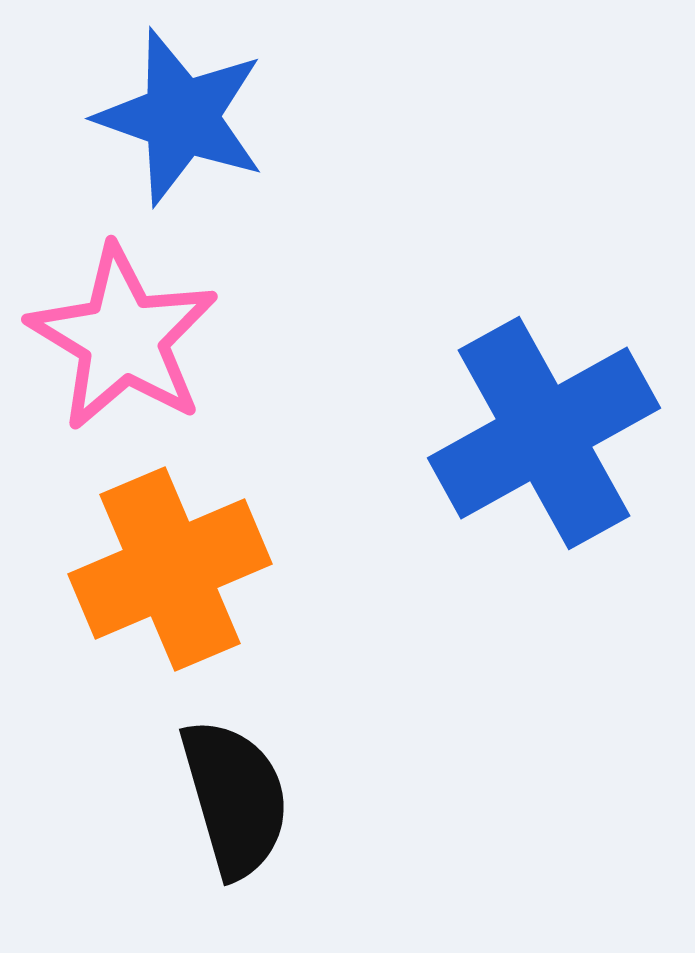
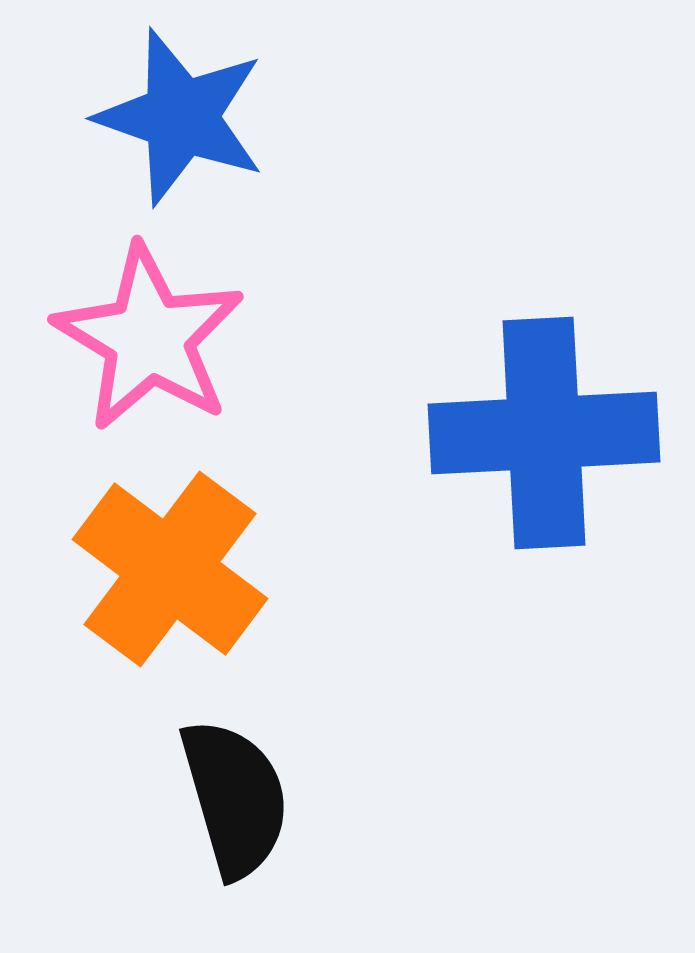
pink star: moved 26 px right
blue cross: rotated 26 degrees clockwise
orange cross: rotated 30 degrees counterclockwise
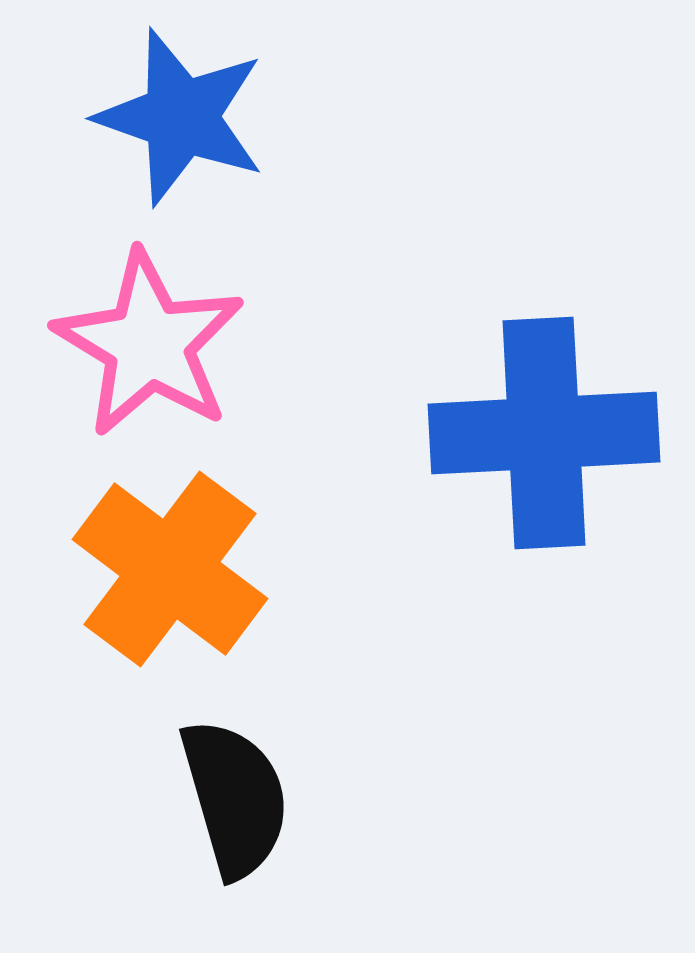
pink star: moved 6 px down
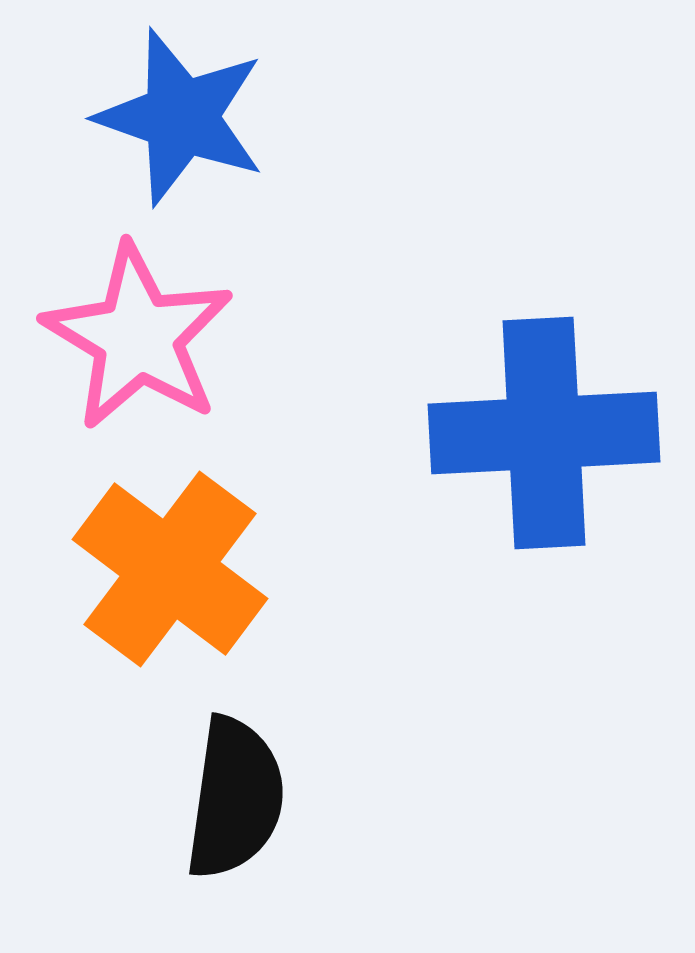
pink star: moved 11 px left, 7 px up
black semicircle: rotated 24 degrees clockwise
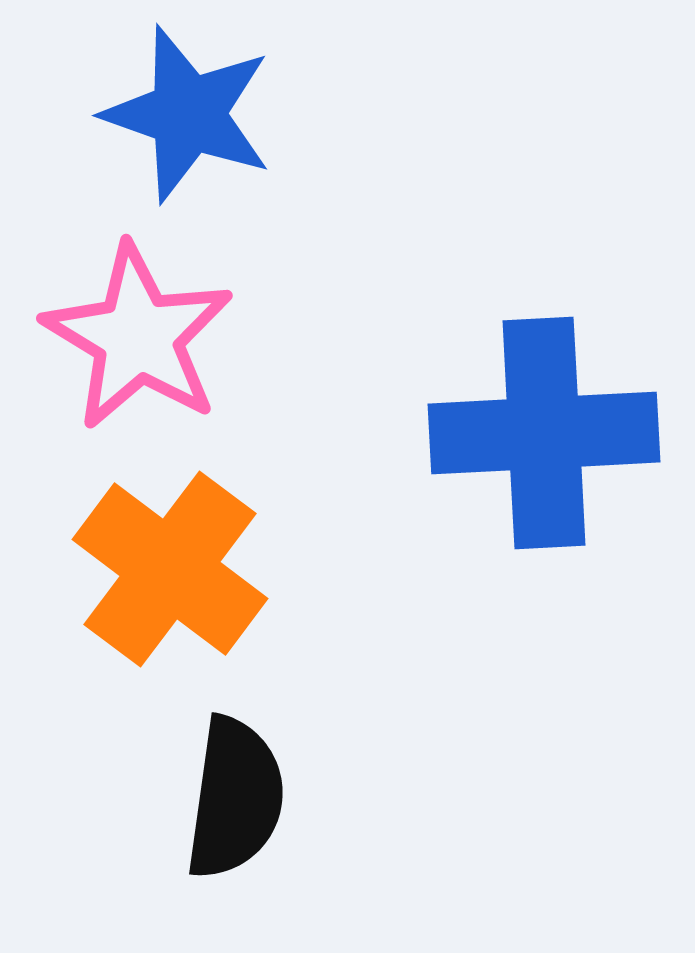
blue star: moved 7 px right, 3 px up
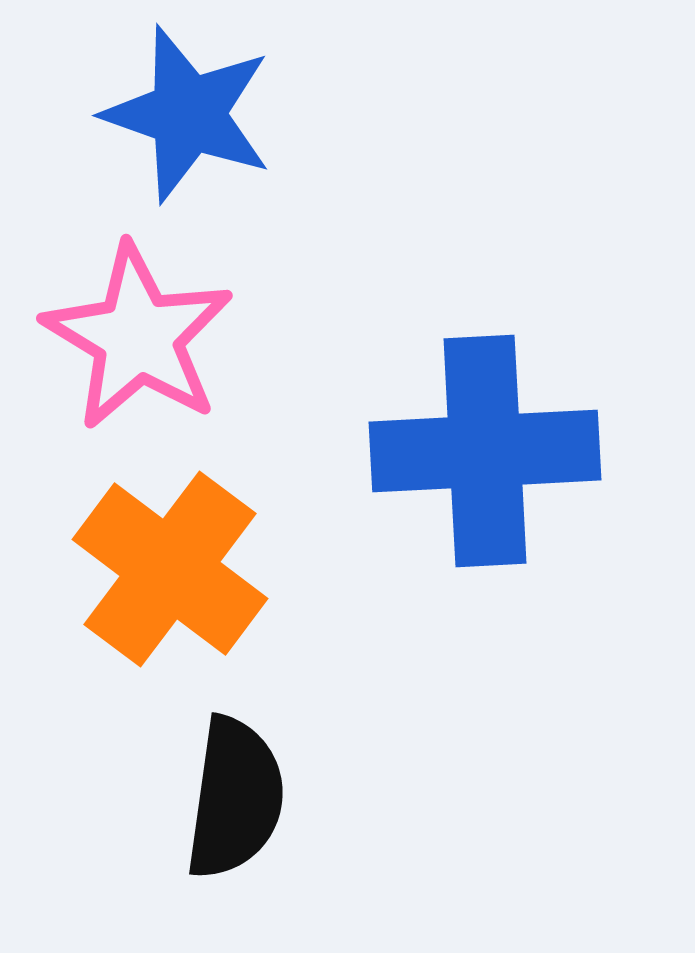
blue cross: moved 59 px left, 18 px down
